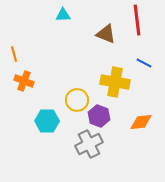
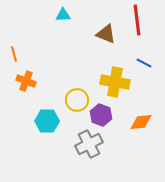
orange cross: moved 2 px right
purple hexagon: moved 2 px right, 1 px up
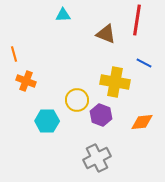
red line: rotated 16 degrees clockwise
orange diamond: moved 1 px right
gray cross: moved 8 px right, 14 px down
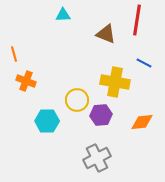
purple hexagon: rotated 25 degrees counterclockwise
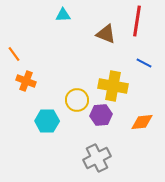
red line: moved 1 px down
orange line: rotated 21 degrees counterclockwise
yellow cross: moved 2 px left, 4 px down
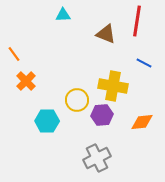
orange cross: rotated 24 degrees clockwise
purple hexagon: moved 1 px right
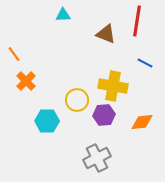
blue line: moved 1 px right
purple hexagon: moved 2 px right
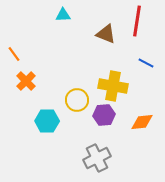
blue line: moved 1 px right
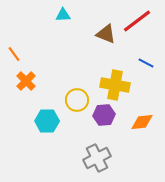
red line: rotated 44 degrees clockwise
yellow cross: moved 2 px right, 1 px up
